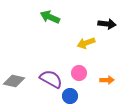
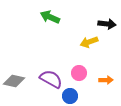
yellow arrow: moved 3 px right, 1 px up
orange arrow: moved 1 px left
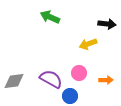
yellow arrow: moved 1 px left, 2 px down
gray diamond: rotated 20 degrees counterclockwise
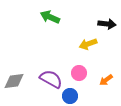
orange arrow: rotated 144 degrees clockwise
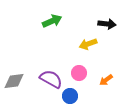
green arrow: moved 2 px right, 4 px down; rotated 132 degrees clockwise
